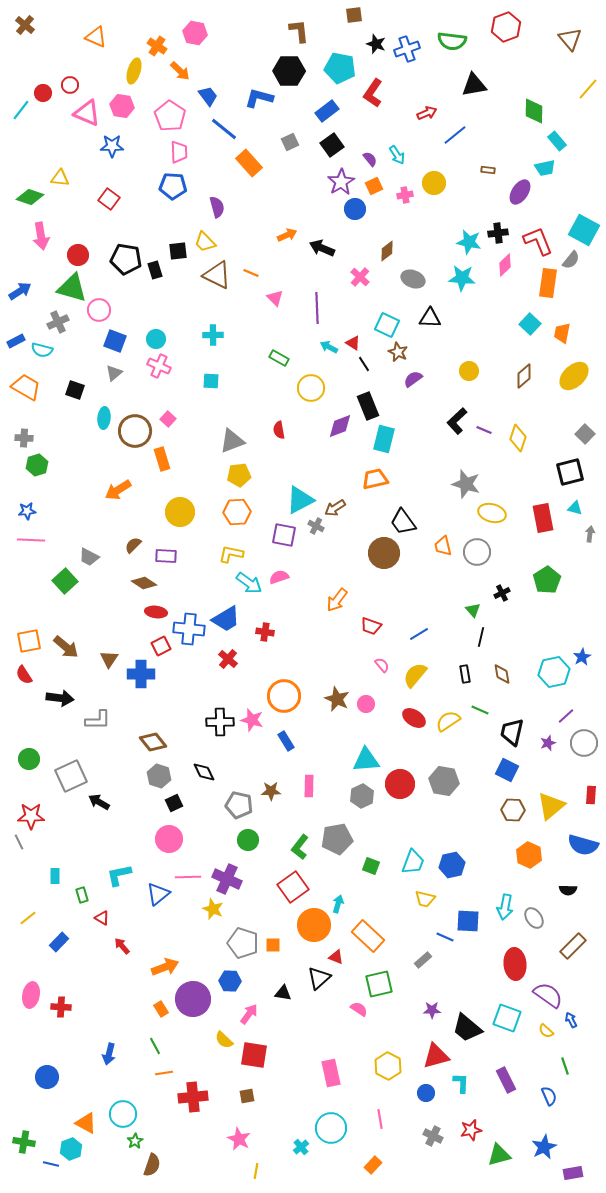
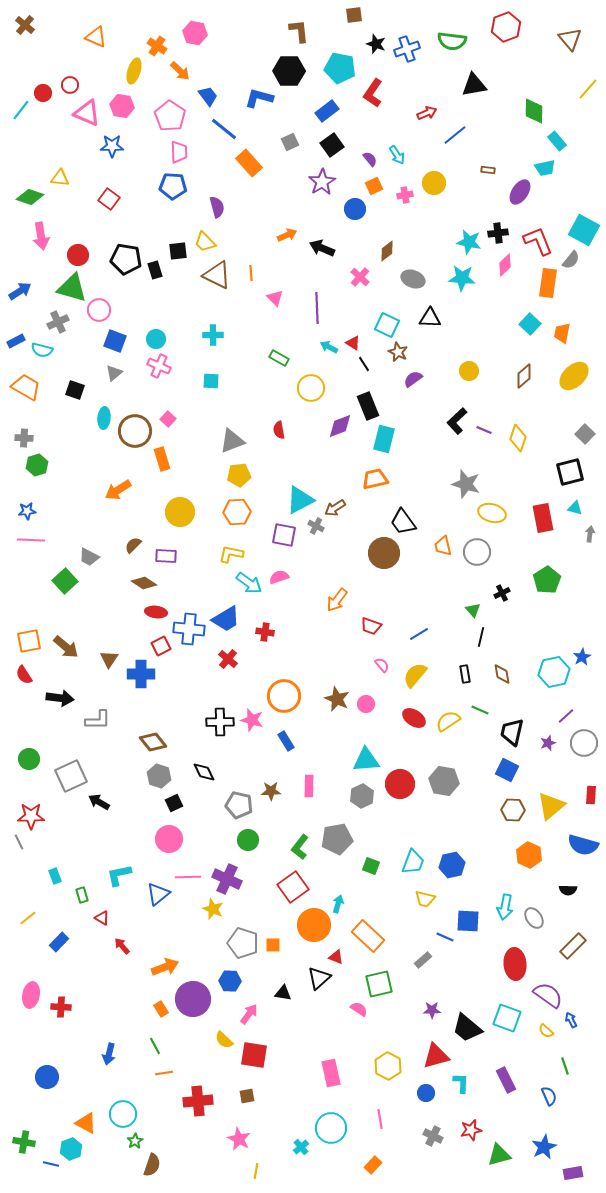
purple star at (341, 182): moved 19 px left
orange line at (251, 273): rotated 63 degrees clockwise
cyan rectangle at (55, 876): rotated 21 degrees counterclockwise
red cross at (193, 1097): moved 5 px right, 4 px down
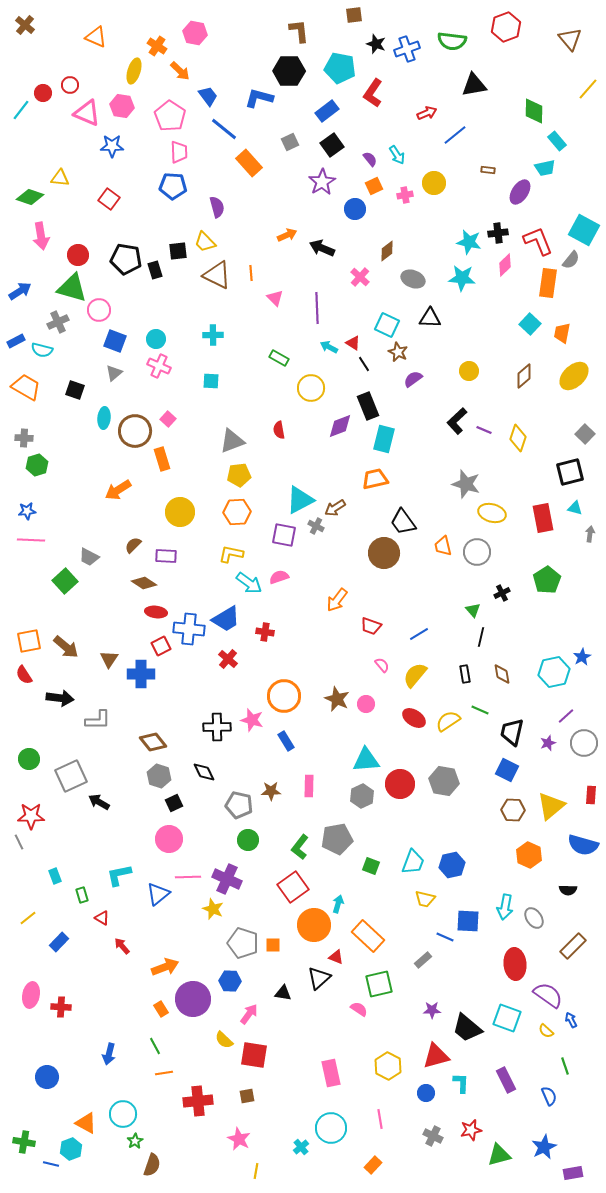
black cross at (220, 722): moved 3 px left, 5 px down
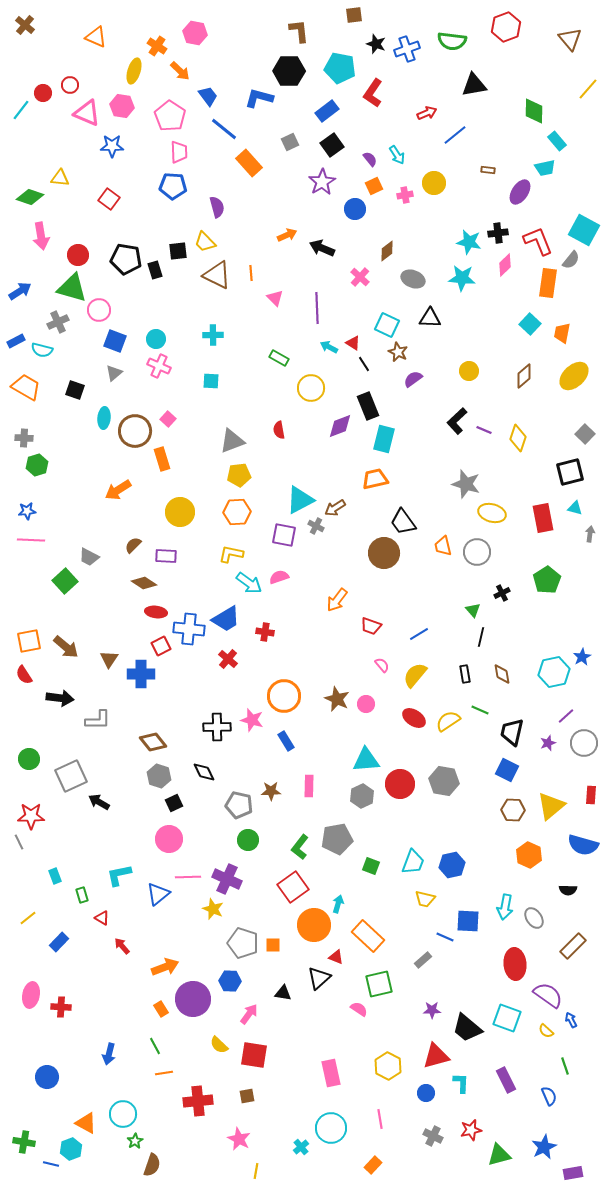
yellow semicircle at (224, 1040): moved 5 px left, 5 px down
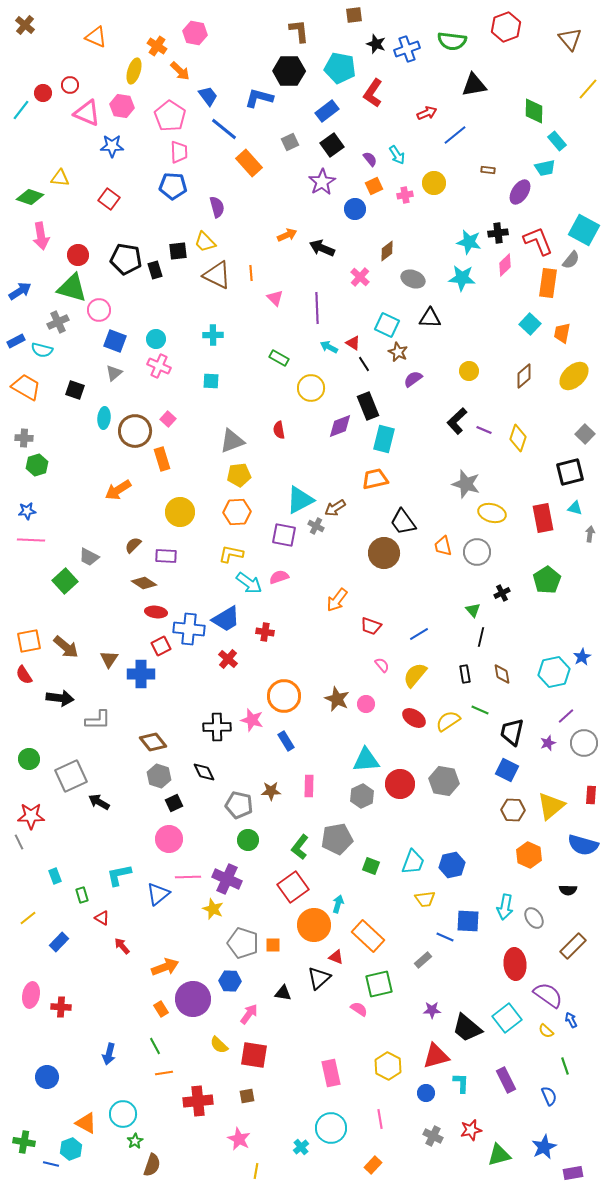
yellow trapezoid at (425, 899): rotated 20 degrees counterclockwise
cyan square at (507, 1018): rotated 32 degrees clockwise
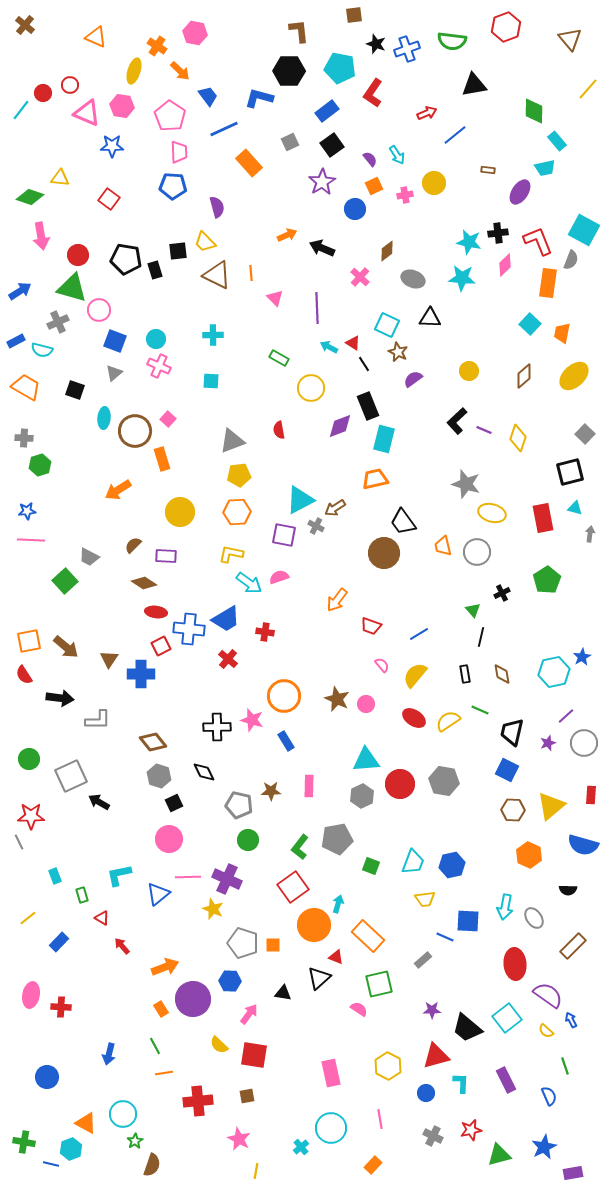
blue line at (224, 129): rotated 64 degrees counterclockwise
gray semicircle at (571, 260): rotated 18 degrees counterclockwise
green hexagon at (37, 465): moved 3 px right
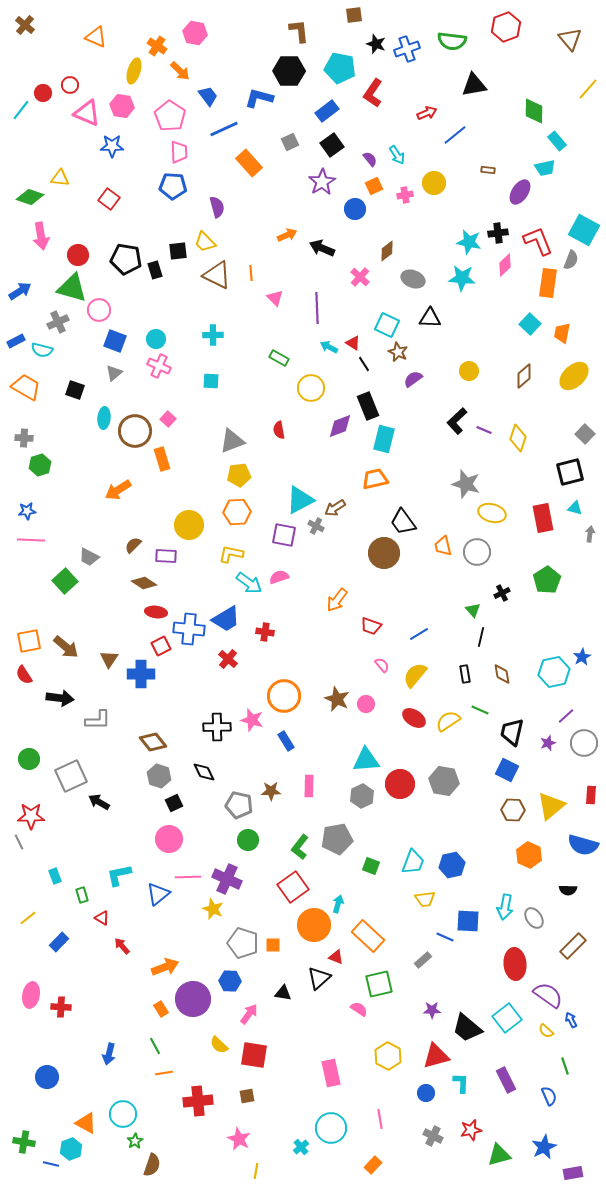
yellow circle at (180, 512): moved 9 px right, 13 px down
yellow hexagon at (388, 1066): moved 10 px up
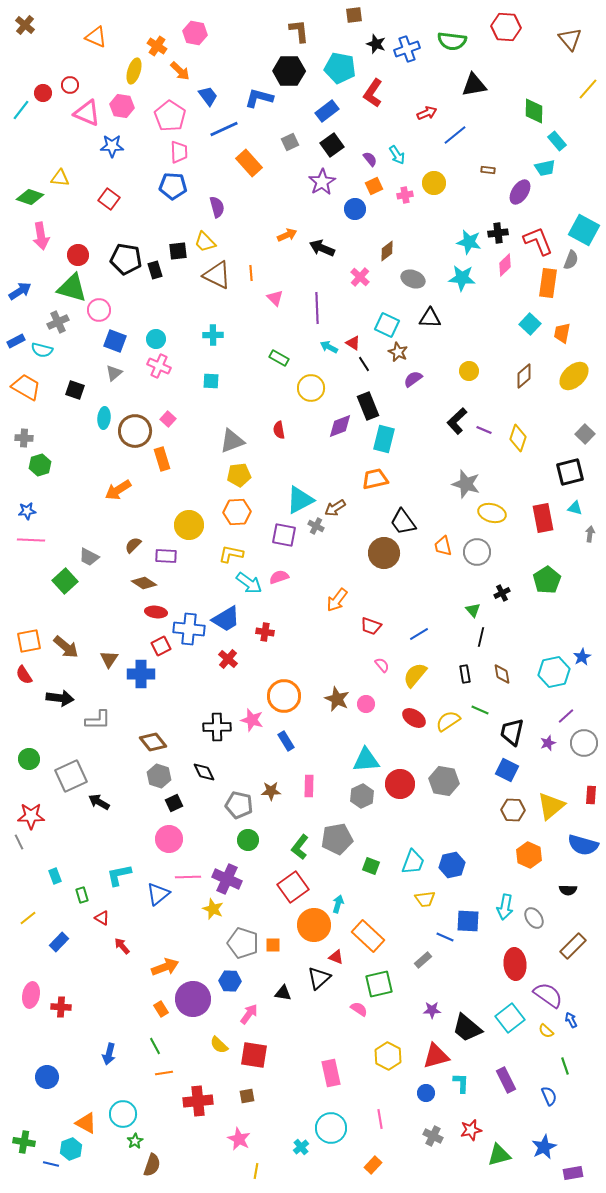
red hexagon at (506, 27): rotated 24 degrees clockwise
cyan square at (507, 1018): moved 3 px right
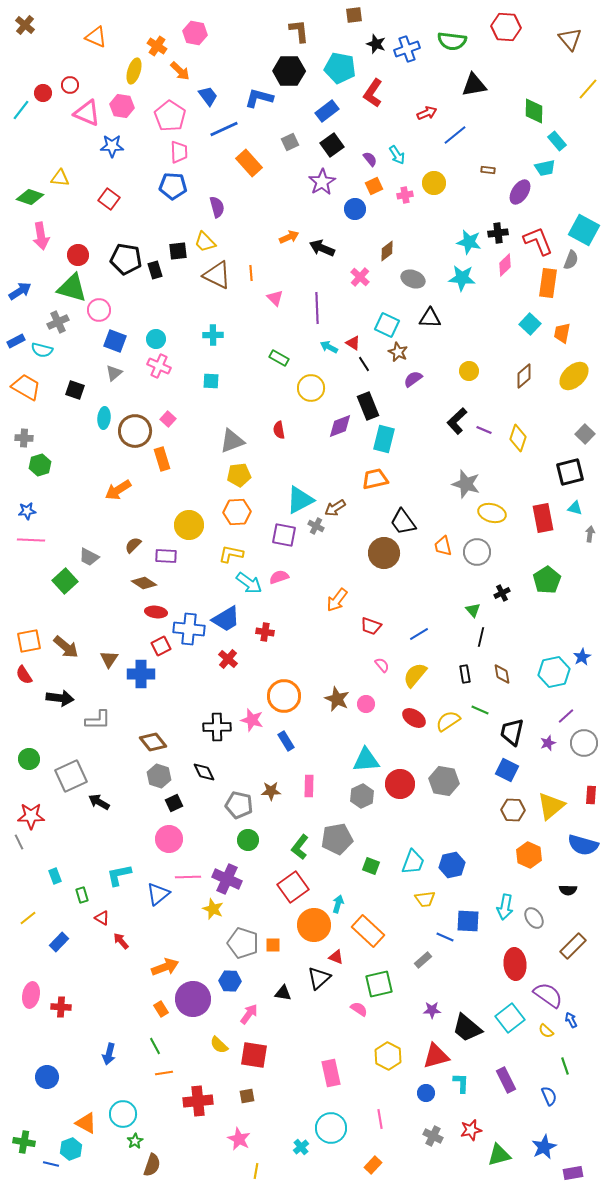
orange arrow at (287, 235): moved 2 px right, 2 px down
orange rectangle at (368, 936): moved 5 px up
red arrow at (122, 946): moved 1 px left, 5 px up
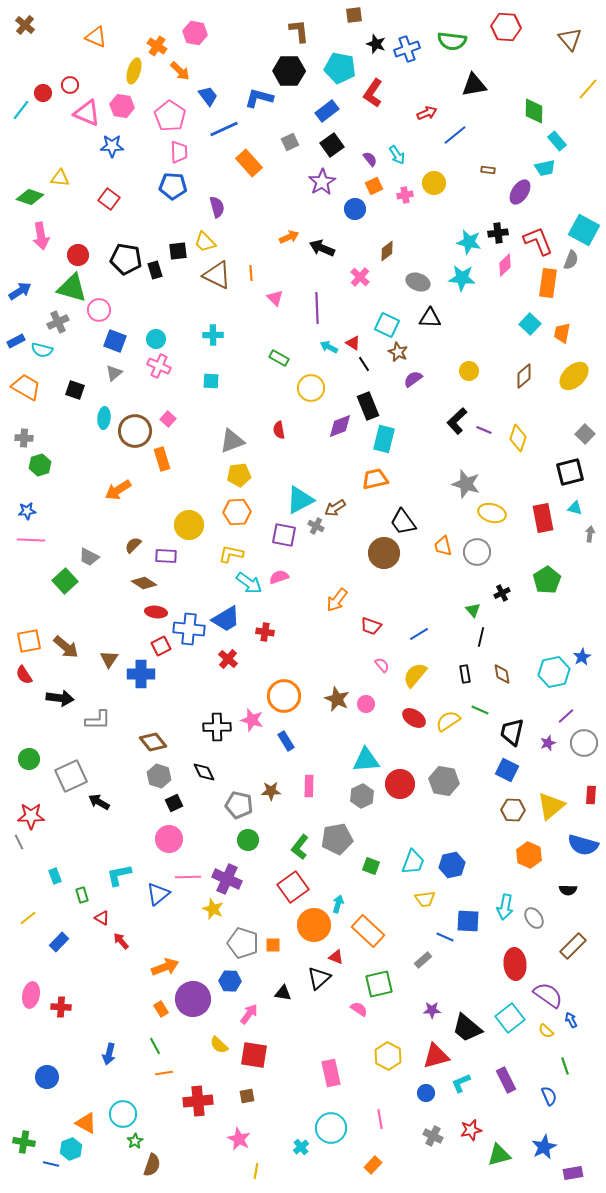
gray ellipse at (413, 279): moved 5 px right, 3 px down
cyan L-shape at (461, 1083): rotated 115 degrees counterclockwise
